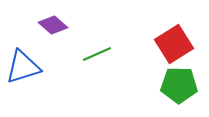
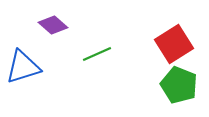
green pentagon: rotated 21 degrees clockwise
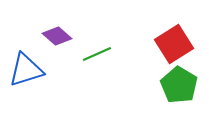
purple diamond: moved 4 px right, 11 px down
blue triangle: moved 3 px right, 3 px down
green pentagon: rotated 9 degrees clockwise
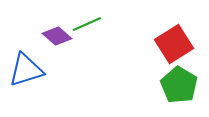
green line: moved 10 px left, 30 px up
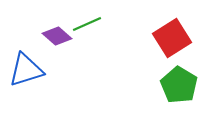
red square: moved 2 px left, 6 px up
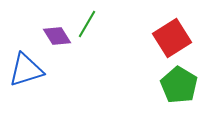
green line: rotated 36 degrees counterclockwise
purple diamond: rotated 16 degrees clockwise
